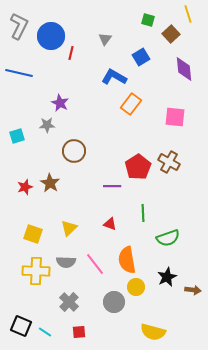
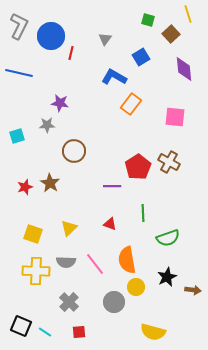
purple star: rotated 18 degrees counterclockwise
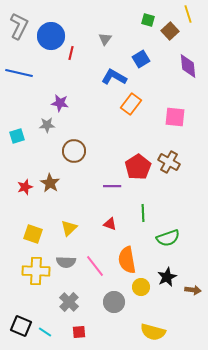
brown square: moved 1 px left, 3 px up
blue square: moved 2 px down
purple diamond: moved 4 px right, 3 px up
pink line: moved 2 px down
yellow circle: moved 5 px right
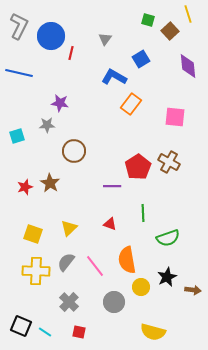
gray semicircle: rotated 126 degrees clockwise
red square: rotated 16 degrees clockwise
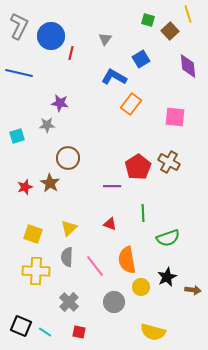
brown circle: moved 6 px left, 7 px down
gray semicircle: moved 1 px right, 5 px up; rotated 36 degrees counterclockwise
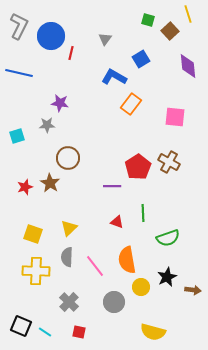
red triangle: moved 7 px right, 2 px up
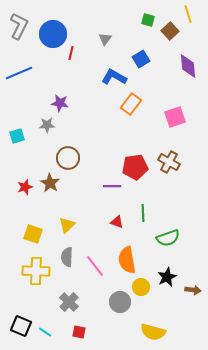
blue circle: moved 2 px right, 2 px up
blue line: rotated 36 degrees counterclockwise
pink square: rotated 25 degrees counterclockwise
red pentagon: moved 3 px left; rotated 25 degrees clockwise
yellow triangle: moved 2 px left, 3 px up
gray circle: moved 6 px right
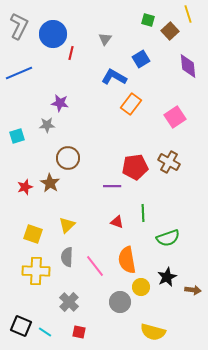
pink square: rotated 15 degrees counterclockwise
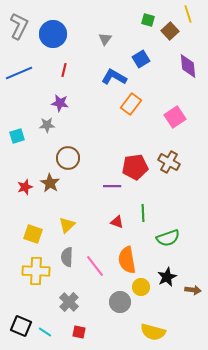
red line: moved 7 px left, 17 px down
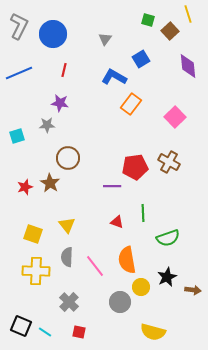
pink square: rotated 10 degrees counterclockwise
yellow triangle: rotated 24 degrees counterclockwise
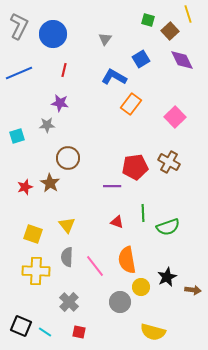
purple diamond: moved 6 px left, 6 px up; rotated 20 degrees counterclockwise
green semicircle: moved 11 px up
